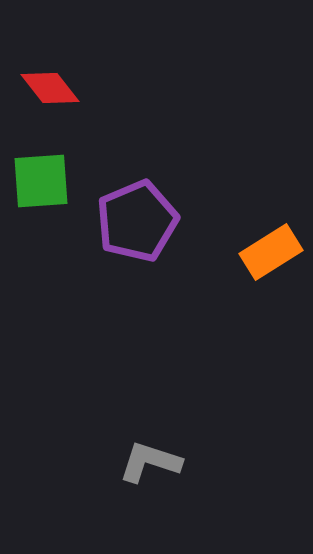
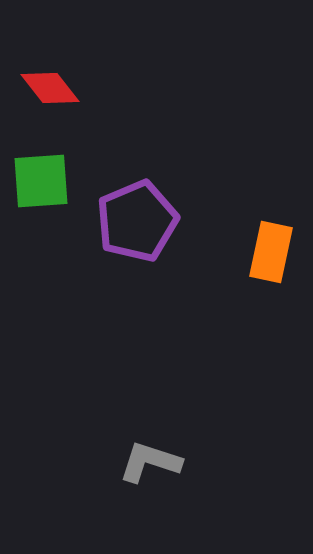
orange rectangle: rotated 46 degrees counterclockwise
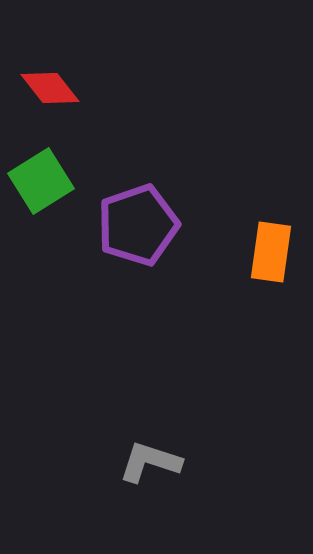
green square: rotated 28 degrees counterclockwise
purple pentagon: moved 1 px right, 4 px down; rotated 4 degrees clockwise
orange rectangle: rotated 4 degrees counterclockwise
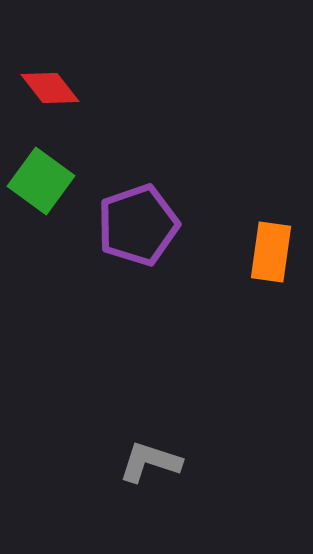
green square: rotated 22 degrees counterclockwise
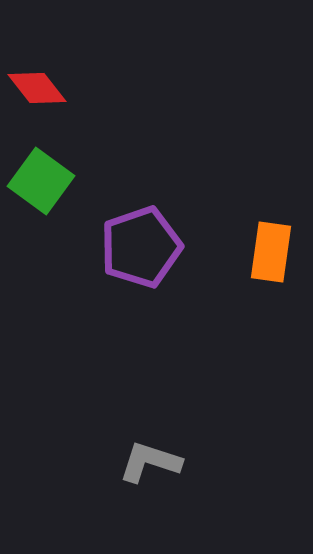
red diamond: moved 13 px left
purple pentagon: moved 3 px right, 22 px down
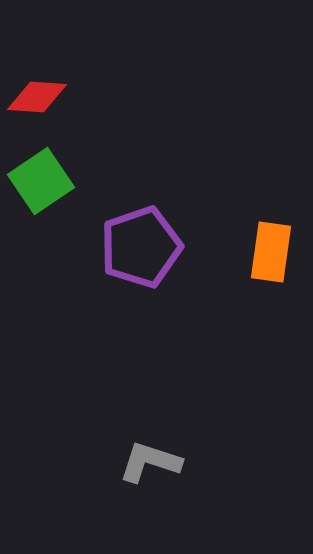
red diamond: moved 9 px down; rotated 48 degrees counterclockwise
green square: rotated 20 degrees clockwise
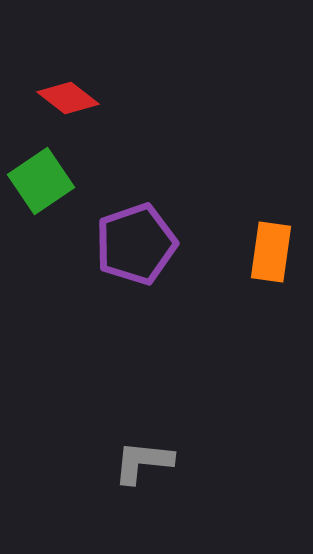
red diamond: moved 31 px right, 1 px down; rotated 34 degrees clockwise
purple pentagon: moved 5 px left, 3 px up
gray L-shape: moved 7 px left; rotated 12 degrees counterclockwise
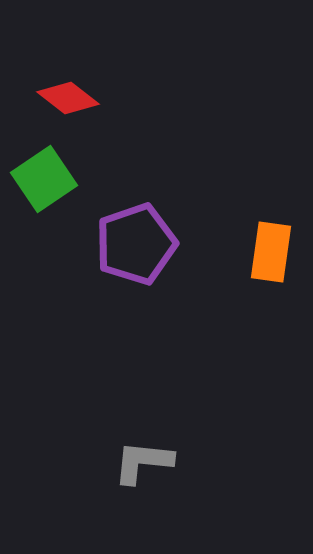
green square: moved 3 px right, 2 px up
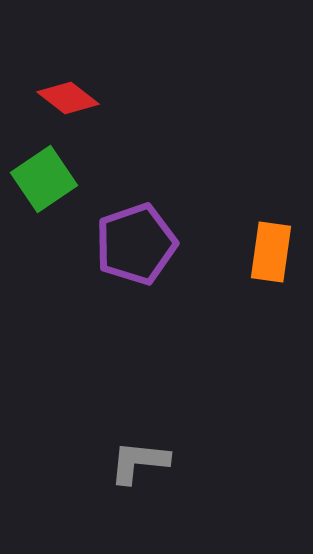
gray L-shape: moved 4 px left
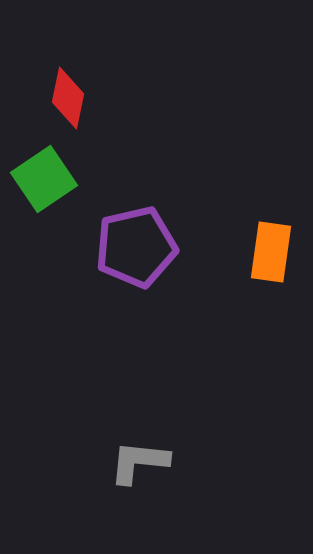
red diamond: rotated 64 degrees clockwise
purple pentagon: moved 3 px down; rotated 6 degrees clockwise
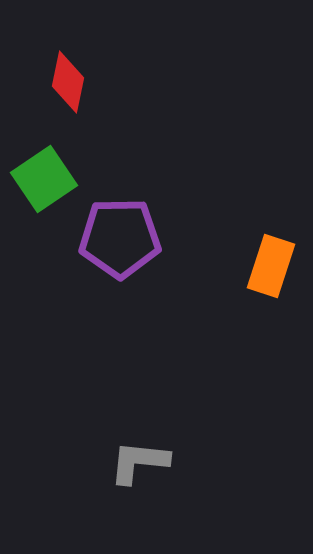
red diamond: moved 16 px up
purple pentagon: moved 16 px left, 9 px up; rotated 12 degrees clockwise
orange rectangle: moved 14 px down; rotated 10 degrees clockwise
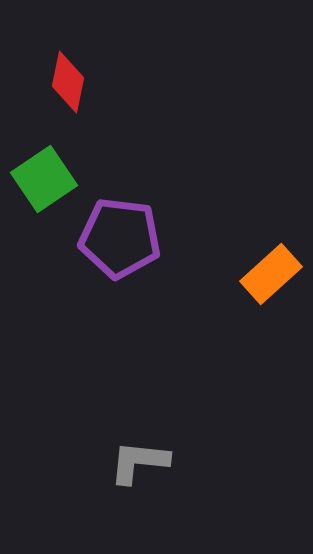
purple pentagon: rotated 8 degrees clockwise
orange rectangle: moved 8 px down; rotated 30 degrees clockwise
